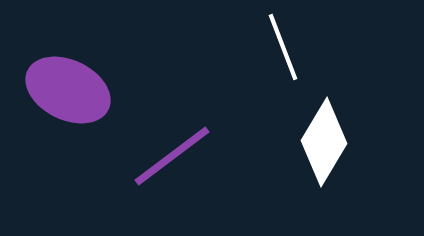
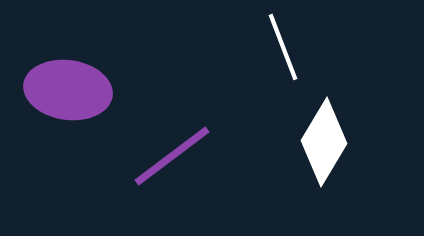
purple ellipse: rotated 18 degrees counterclockwise
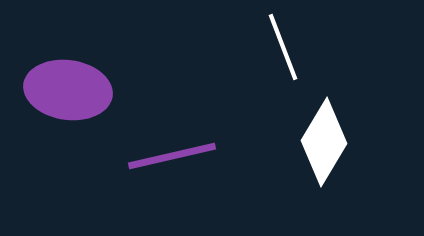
purple line: rotated 24 degrees clockwise
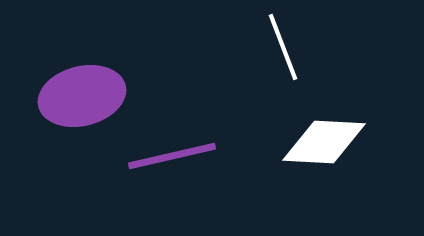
purple ellipse: moved 14 px right, 6 px down; rotated 22 degrees counterclockwise
white diamond: rotated 62 degrees clockwise
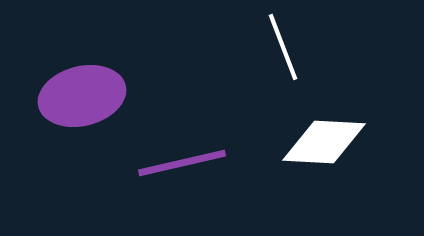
purple line: moved 10 px right, 7 px down
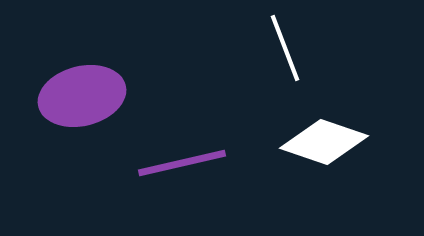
white line: moved 2 px right, 1 px down
white diamond: rotated 16 degrees clockwise
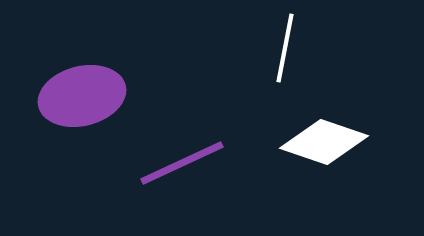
white line: rotated 32 degrees clockwise
purple line: rotated 12 degrees counterclockwise
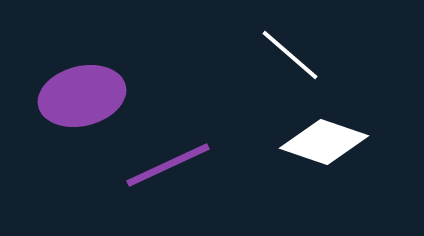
white line: moved 5 px right, 7 px down; rotated 60 degrees counterclockwise
purple line: moved 14 px left, 2 px down
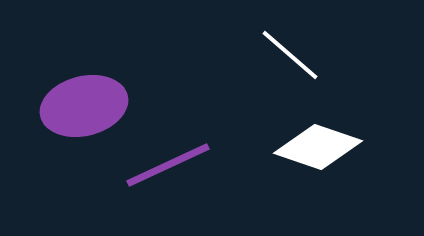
purple ellipse: moved 2 px right, 10 px down
white diamond: moved 6 px left, 5 px down
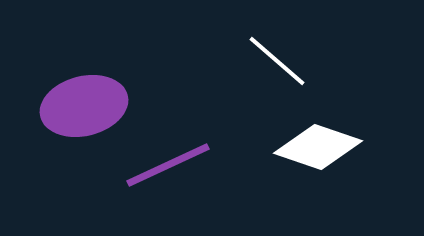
white line: moved 13 px left, 6 px down
